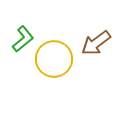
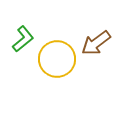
yellow circle: moved 3 px right
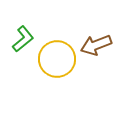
brown arrow: moved 2 px down; rotated 16 degrees clockwise
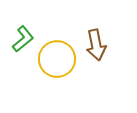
brown arrow: rotated 80 degrees counterclockwise
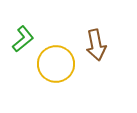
yellow circle: moved 1 px left, 5 px down
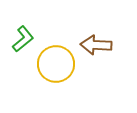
brown arrow: rotated 104 degrees clockwise
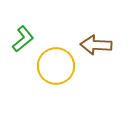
yellow circle: moved 2 px down
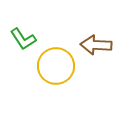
green L-shape: rotated 96 degrees clockwise
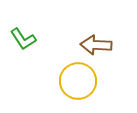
yellow circle: moved 22 px right, 15 px down
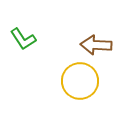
yellow circle: moved 2 px right
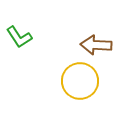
green L-shape: moved 4 px left, 2 px up
